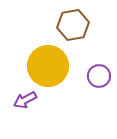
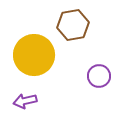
yellow circle: moved 14 px left, 11 px up
purple arrow: moved 1 px down; rotated 15 degrees clockwise
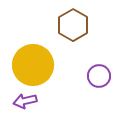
brown hexagon: rotated 20 degrees counterclockwise
yellow circle: moved 1 px left, 10 px down
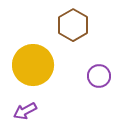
purple arrow: moved 10 px down; rotated 15 degrees counterclockwise
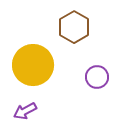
brown hexagon: moved 1 px right, 2 px down
purple circle: moved 2 px left, 1 px down
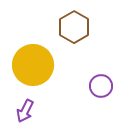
purple circle: moved 4 px right, 9 px down
purple arrow: rotated 35 degrees counterclockwise
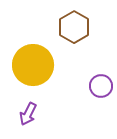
purple arrow: moved 3 px right, 3 px down
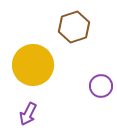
brown hexagon: rotated 12 degrees clockwise
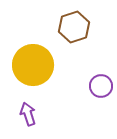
purple arrow: rotated 135 degrees clockwise
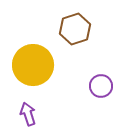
brown hexagon: moved 1 px right, 2 px down
